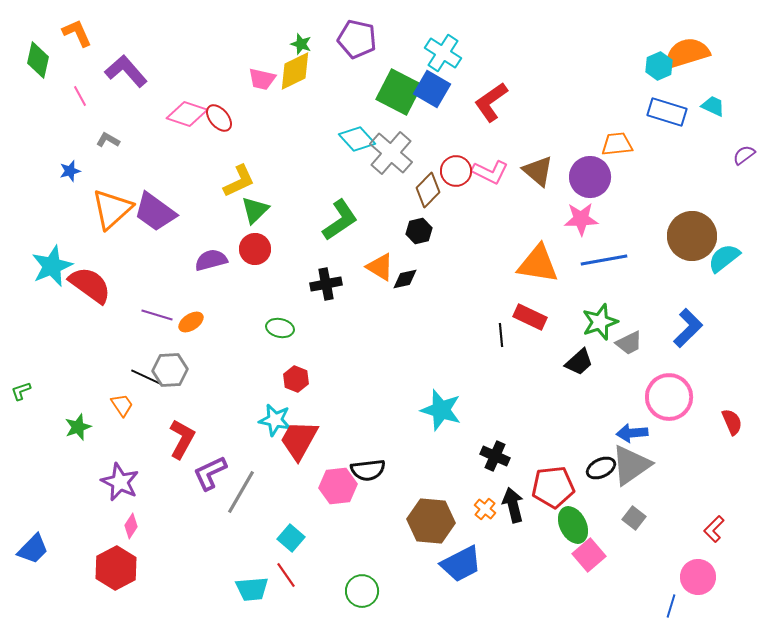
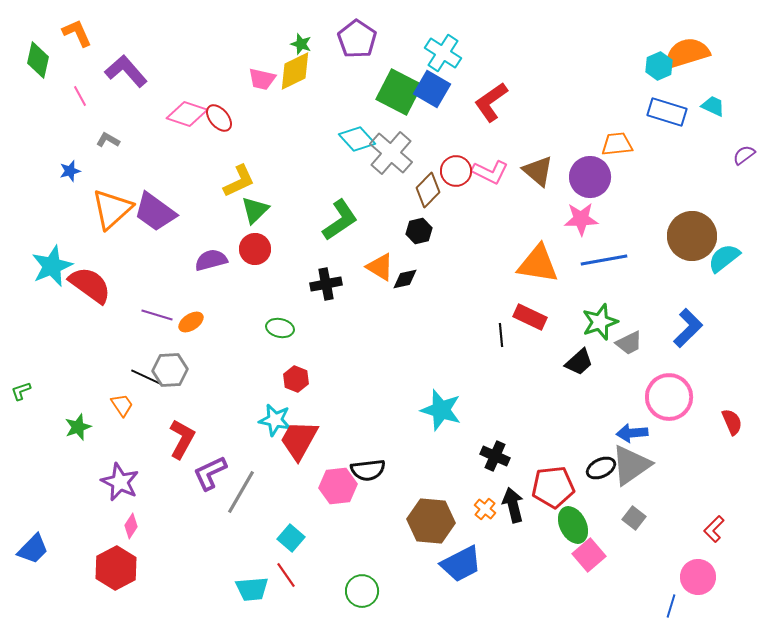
purple pentagon at (357, 39): rotated 21 degrees clockwise
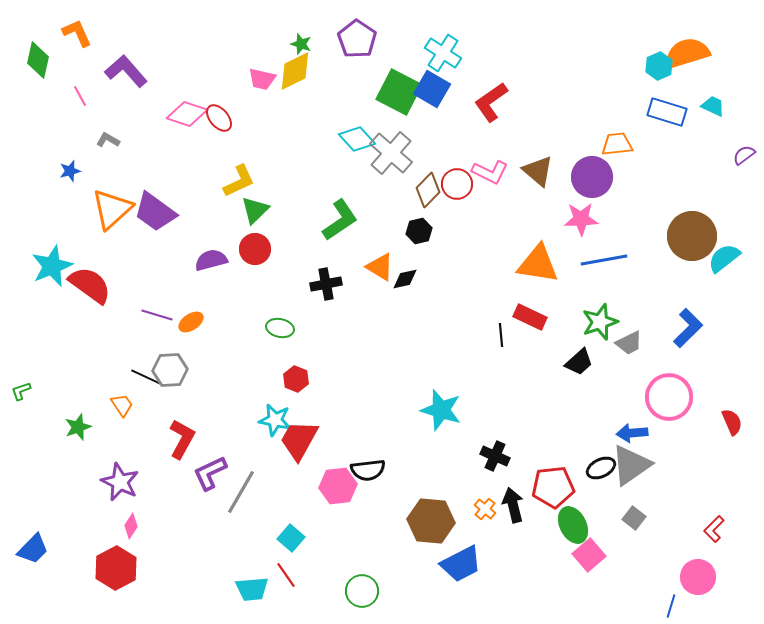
red circle at (456, 171): moved 1 px right, 13 px down
purple circle at (590, 177): moved 2 px right
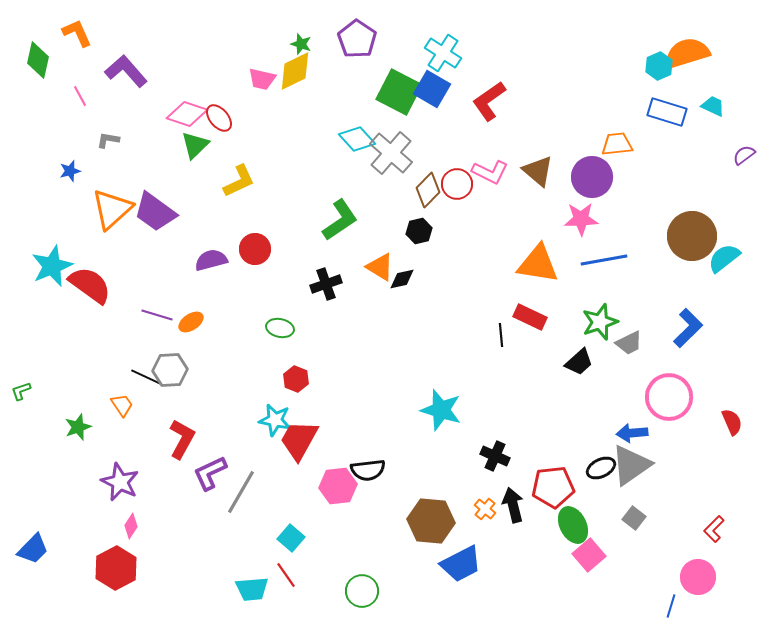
red L-shape at (491, 102): moved 2 px left, 1 px up
gray L-shape at (108, 140): rotated 20 degrees counterclockwise
green triangle at (255, 210): moved 60 px left, 65 px up
black diamond at (405, 279): moved 3 px left
black cross at (326, 284): rotated 8 degrees counterclockwise
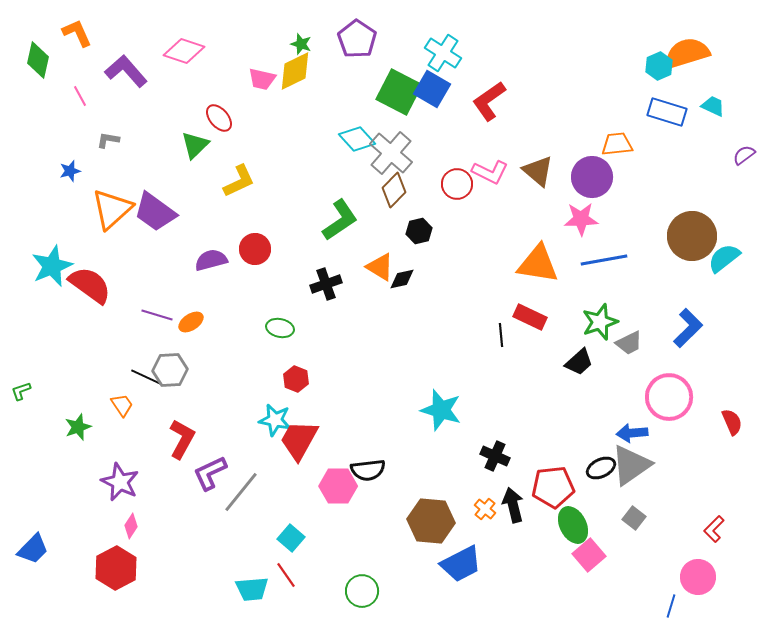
pink diamond at (187, 114): moved 3 px left, 63 px up
brown diamond at (428, 190): moved 34 px left
pink hexagon at (338, 486): rotated 6 degrees clockwise
gray line at (241, 492): rotated 9 degrees clockwise
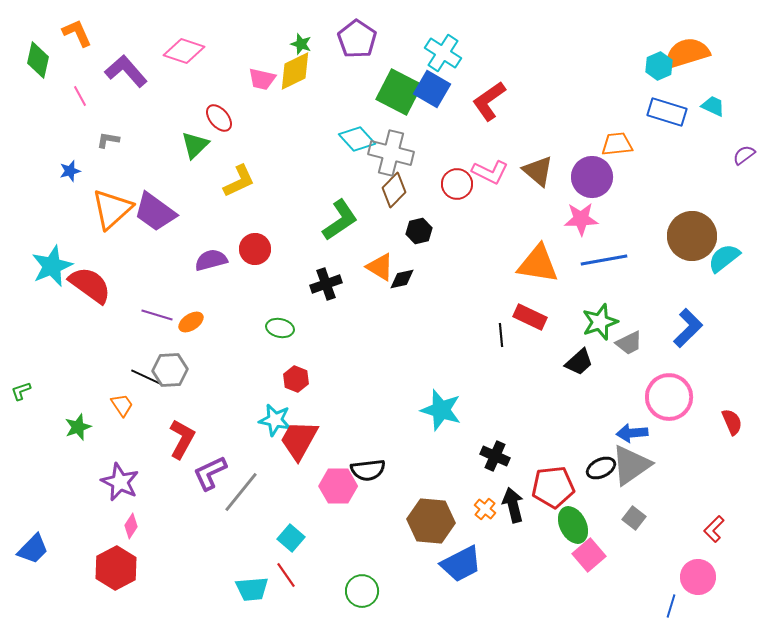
gray cross at (391, 153): rotated 27 degrees counterclockwise
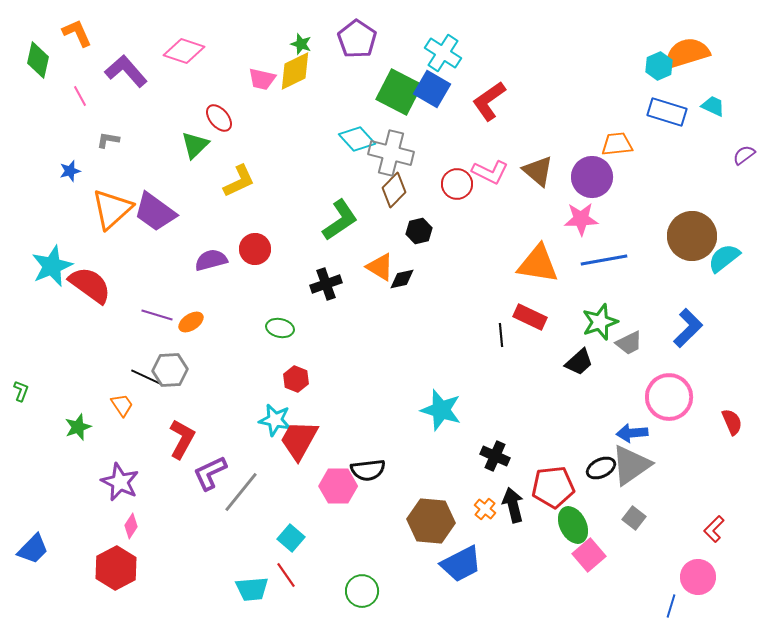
green L-shape at (21, 391): rotated 130 degrees clockwise
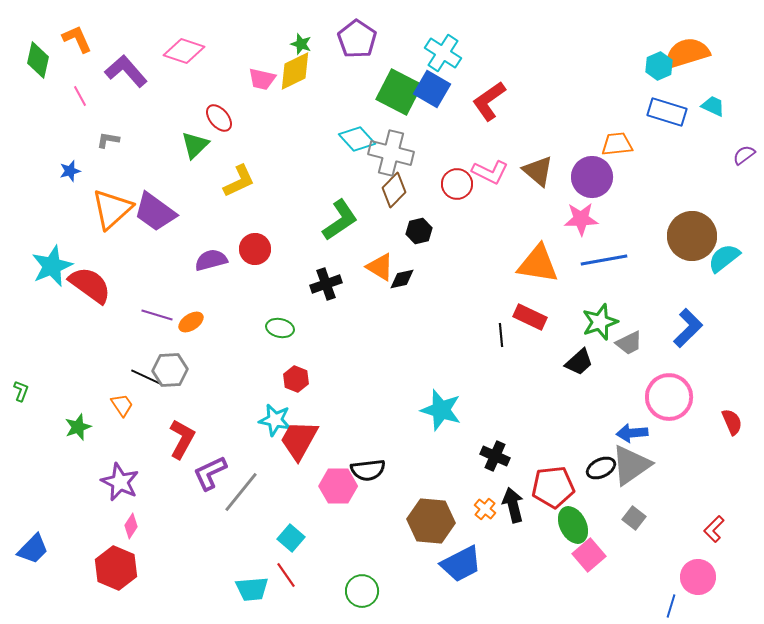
orange L-shape at (77, 33): moved 6 px down
red hexagon at (116, 568): rotated 9 degrees counterclockwise
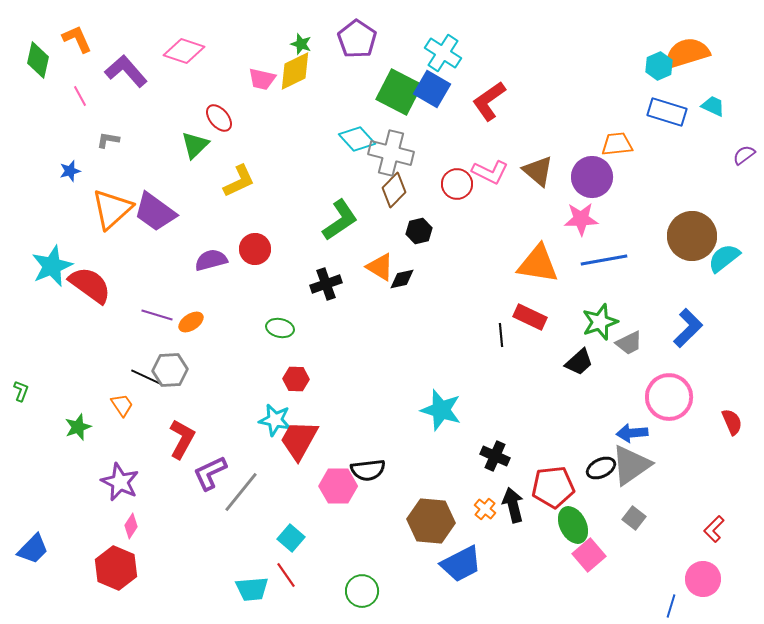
red hexagon at (296, 379): rotated 20 degrees counterclockwise
pink circle at (698, 577): moved 5 px right, 2 px down
